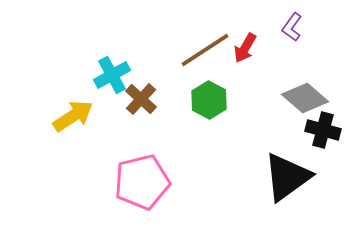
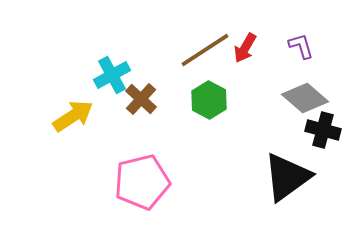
purple L-shape: moved 9 px right, 19 px down; rotated 128 degrees clockwise
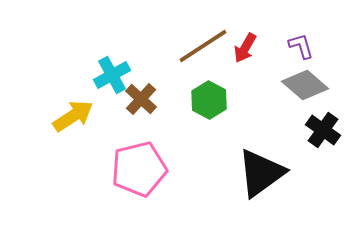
brown line: moved 2 px left, 4 px up
gray diamond: moved 13 px up
black cross: rotated 20 degrees clockwise
black triangle: moved 26 px left, 4 px up
pink pentagon: moved 3 px left, 13 px up
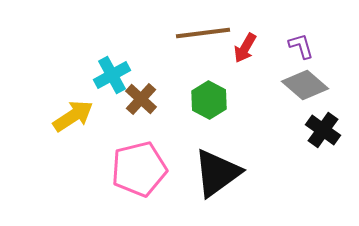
brown line: moved 13 px up; rotated 26 degrees clockwise
black triangle: moved 44 px left
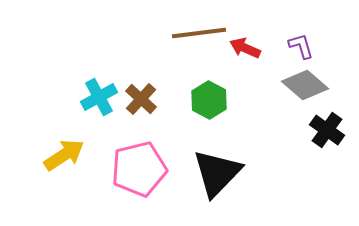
brown line: moved 4 px left
red arrow: rotated 84 degrees clockwise
cyan cross: moved 13 px left, 22 px down
yellow arrow: moved 9 px left, 39 px down
black cross: moved 4 px right
black triangle: rotated 10 degrees counterclockwise
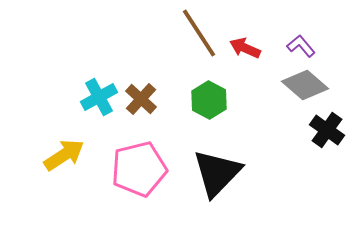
brown line: rotated 64 degrees clockwise
purple L-shape: rotated 24 degrees counterclockwise
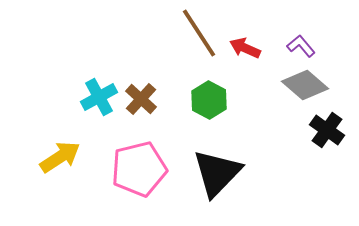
yellow arrow: moved 4 px left, 2 px down
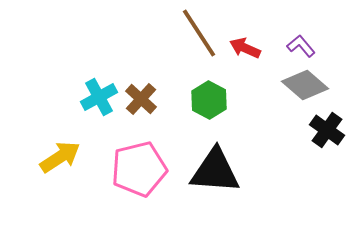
black triangle: moved 2 px left, 2 px up; rotated 50 degrees clockwise
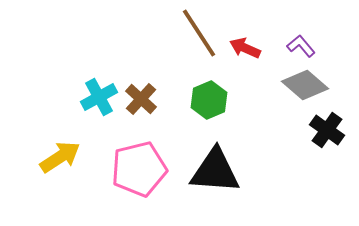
green hexagon: rotated 9 degrees clockwise
